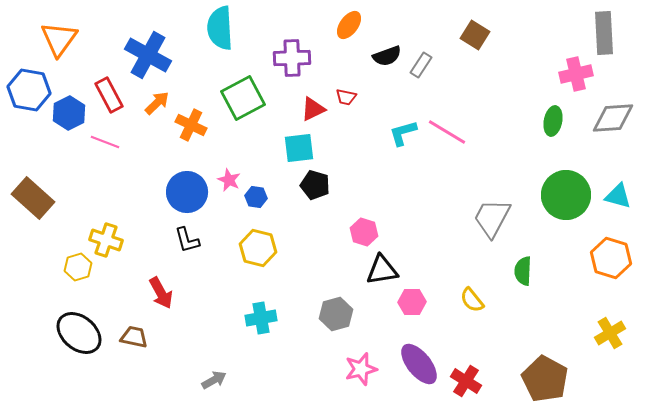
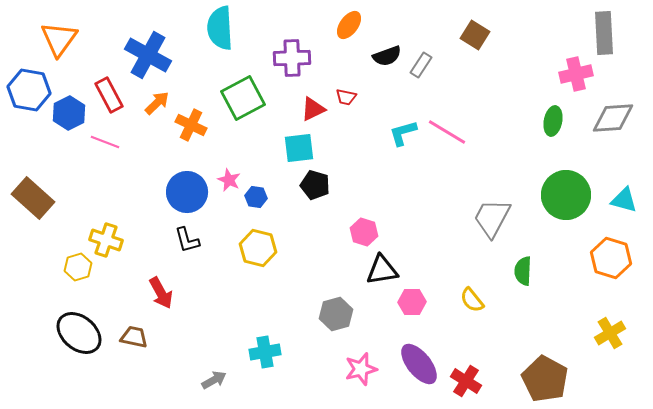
cyan triangle at (618, 196): moved 6 px right, 4 px down
cyan cross at (261, 318): moved 4 px right, 34 px down
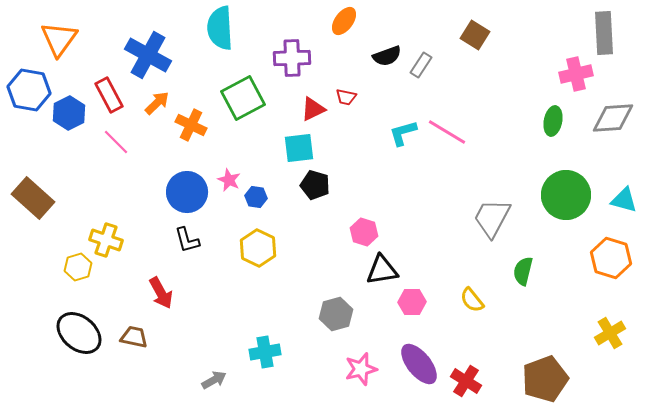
orange ellipse at (349, 25): moved 5 px left, 4 px up
pink line at (105, 142): moved 11 px right; rotated 24 degrees clockwise
yellow hexagon at (258, 248): rotated 12 degrees clockwise
green semicircle at (523, 271): rotated 12 degrees clockwise
brown pentagon at (545, 379): rotated 24 degrees clockwise
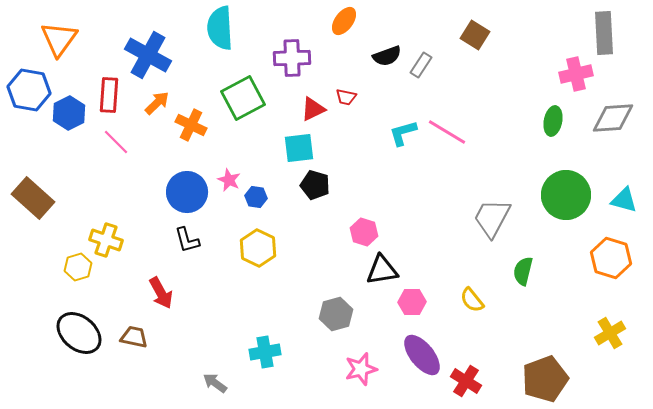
red rectangle at (109, 95): rotated 32 degrees clockwise
purple ellipse at (419, 364): moved 3 px right, 9 px up
gray arrow at (214, 380): moved 1 px right, 3 px down; rotated 115 degrees counterclockwise
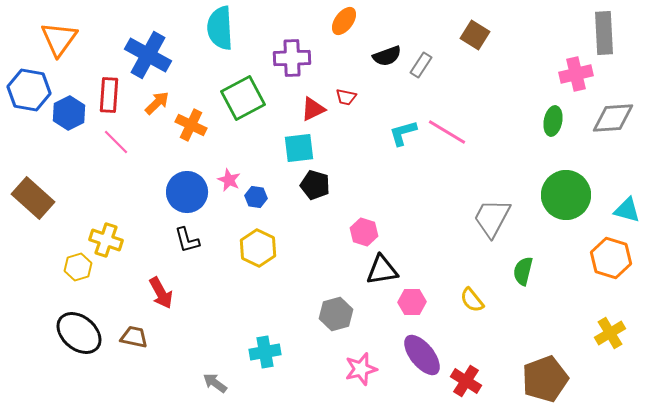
cyan triangle at (624, 200): moved 3 px right, 10 px down
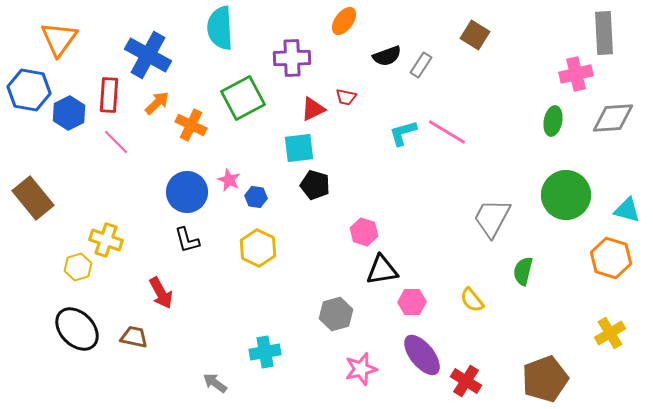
brown rectangle at (33, 198): rotated 9 degrees clockwise
black ellipse at (79, 333): moved 2 px left, 4 px up; rotated 6 degrees clockwise
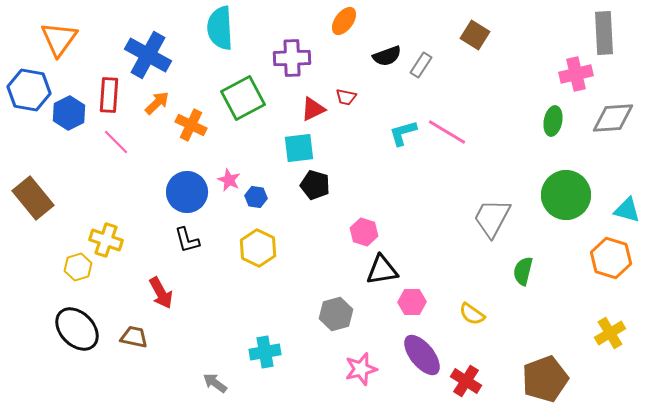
yellow semicircle at (472, 300): moved 14 px down; rotated 16 degrees counterclockwise
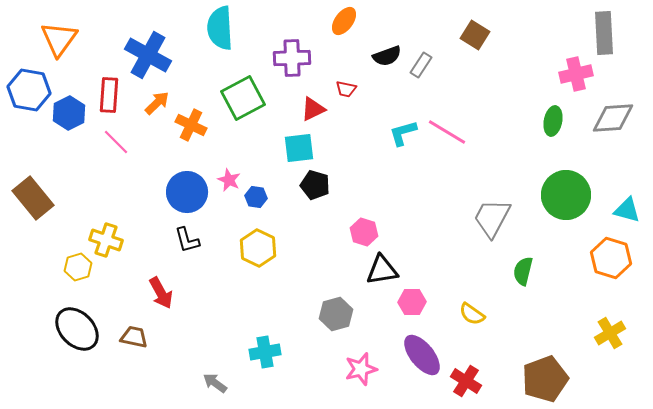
red trapezoid at (346, 97): moved 8 px up
